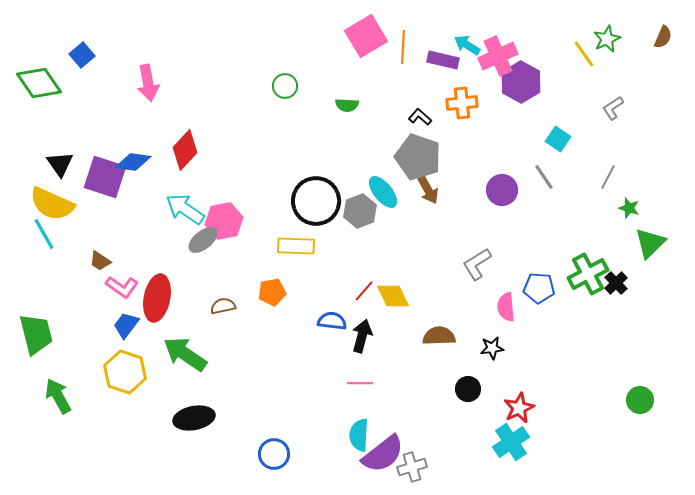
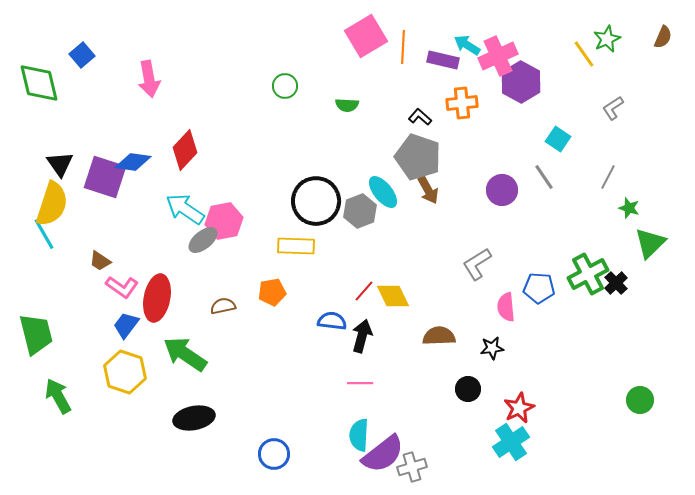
green diamond at (39, 83): rotated 21 degrees clockwise
pink arrow at (148, 83): moved 1 px right, 4 px up
yellow semicircle at (52, 204): rotated 96 degrees counterclockwise
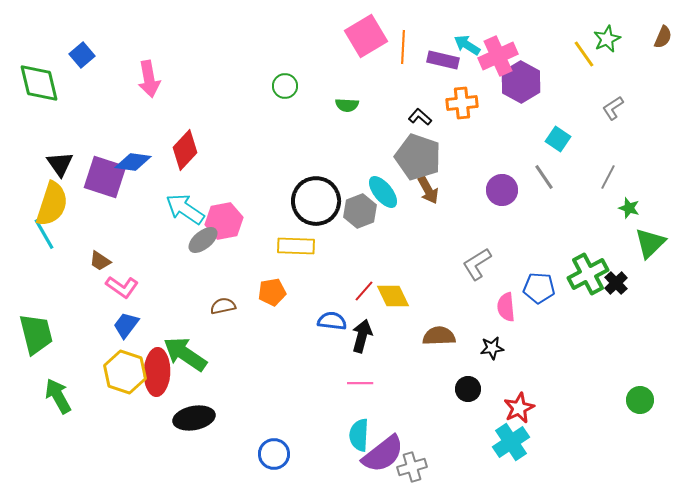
red ellipse at (157, 298): moved 74 px down; rotated 9 degrees counterclockwise
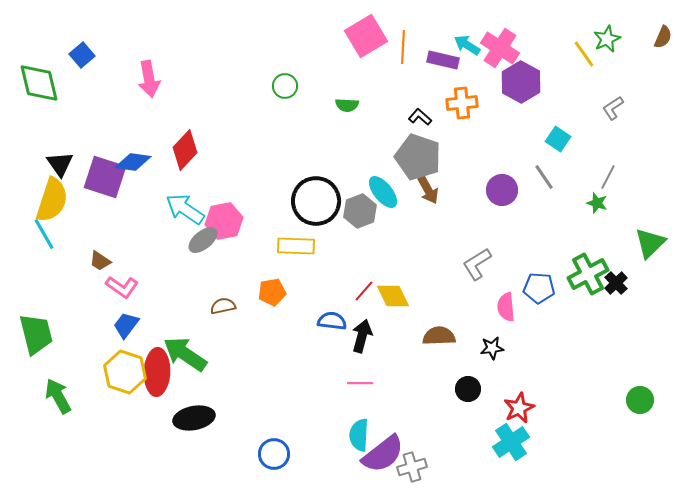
pink cross at (498, 56): moved 2 px right, 8 px up; rotated 33 degrees counterclockwise
yellow semicircle at (52, 204): moved 4 px up
green star at (629, 208): moved 32 px left, 5 px up
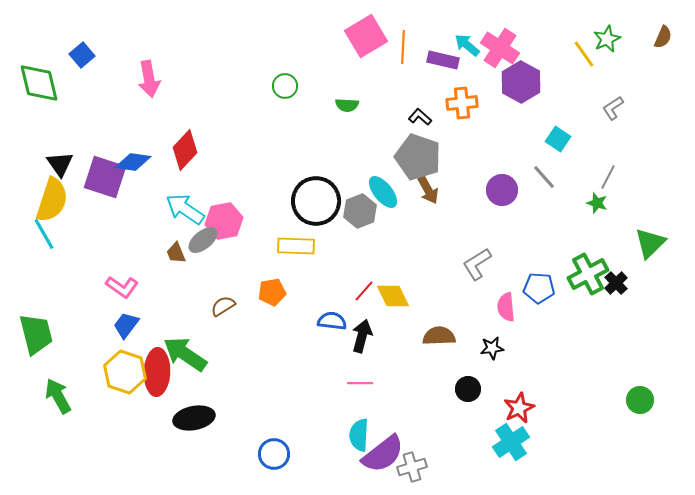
cyan arrow at (467, 45): rotated 8 degrees clockwise
gray line at (544, 177): rotated 8 degrees counterclockwise
brown trapezoid at (100, 261): moved 76 px right, 8 px up; rotated 35 degrees clockwise
brown semicircle at (223, 306): rotated 20 degrees counterclockwise
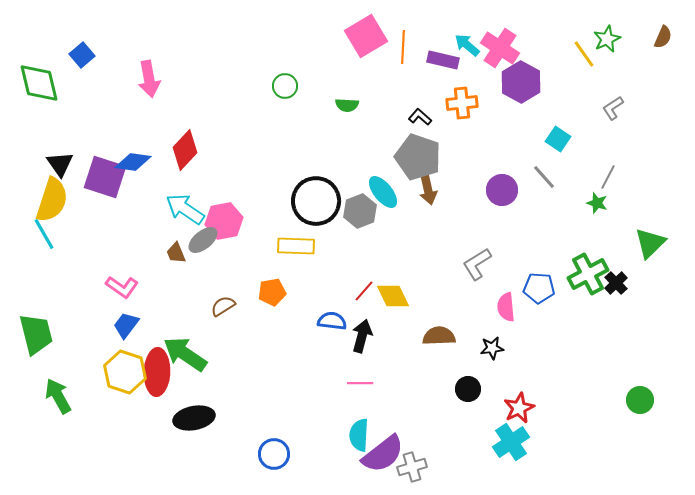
brown arrow at (428, 190): rotated 16 degrees clockwise
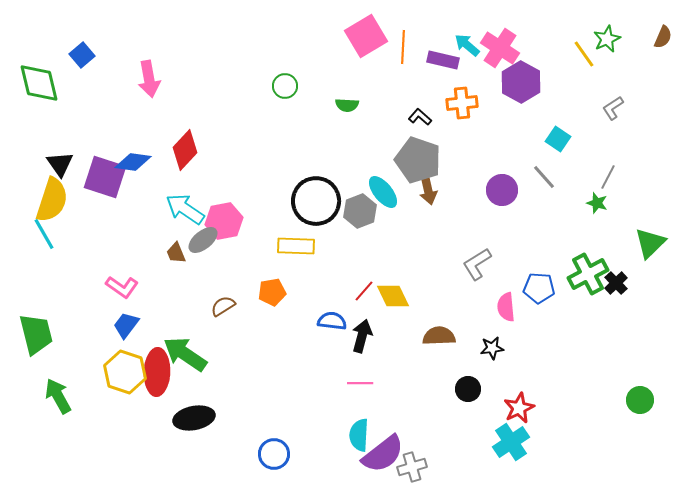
gray pentagon at (418, 157): moved 3 px down
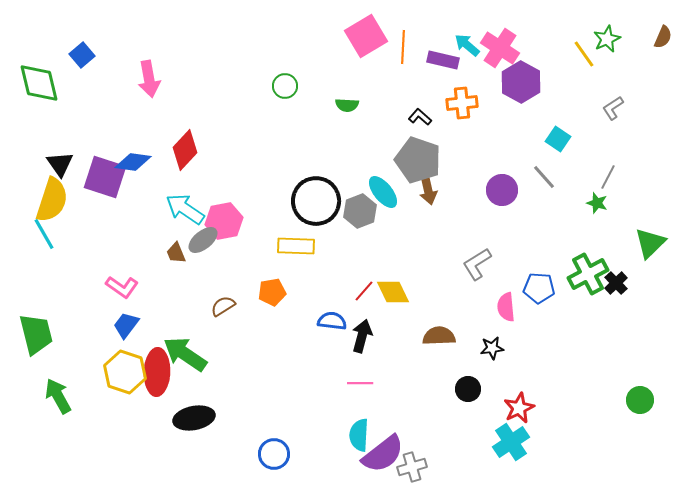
yellow diamond at (393, 296): moved 4 px up
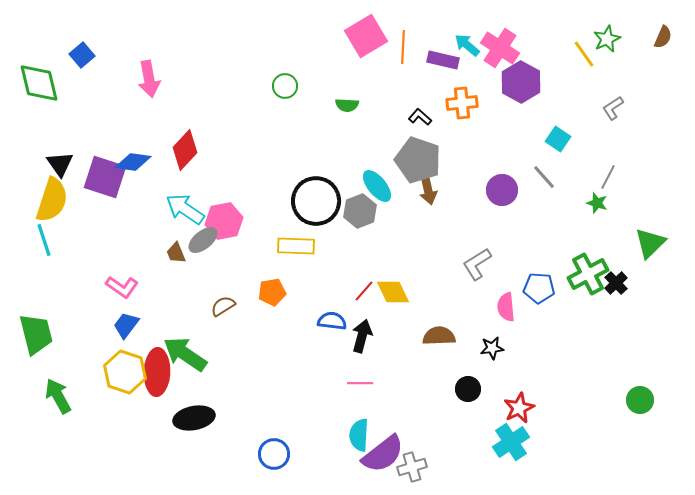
cyan ellipse at (383, 192): moved 6 px left, 6 px up
cyan line at (44, 234): moved 6 px down; rotated 12 degrees clockwise
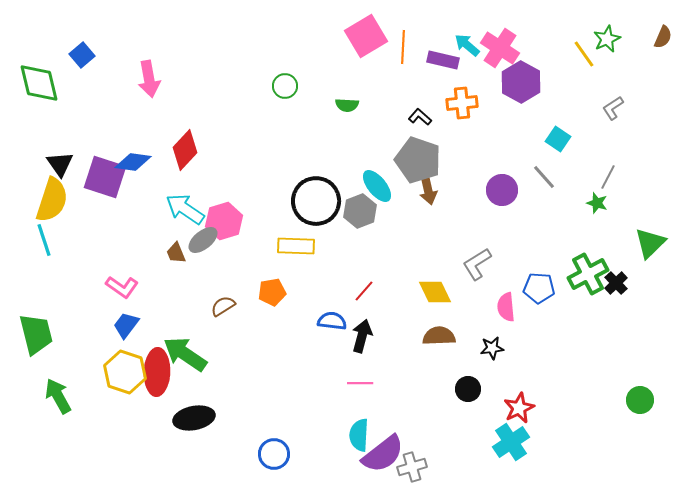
pink hexagon at (224, 221): rotated 6 degrees counterclockwise
yellow diamond at (393, 292): moved 42 px right
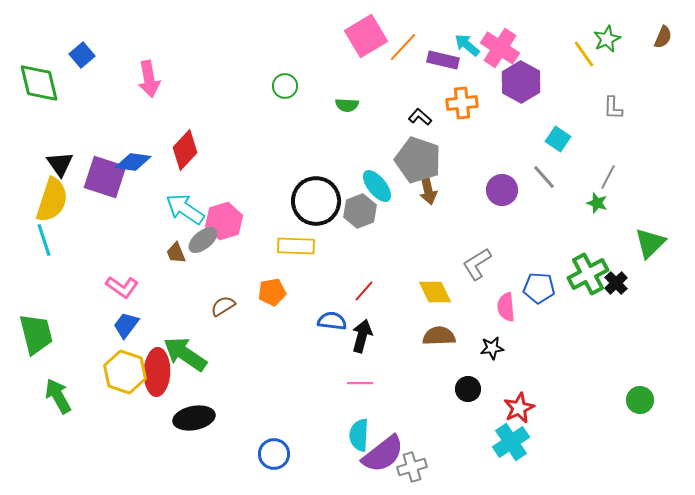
orange line at (403, 47): rotated 40 degrees clockwise
gray L-shape at (613, 108): rotated 55 degrees counterclockwise
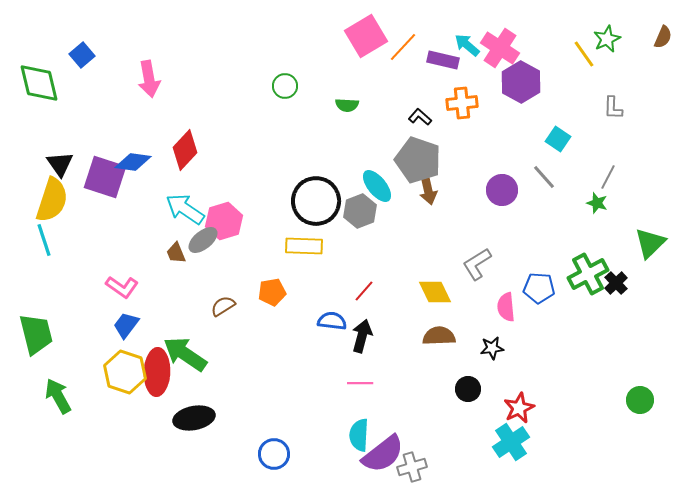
yellow rectangle at (296, 246): moved 8 px right
